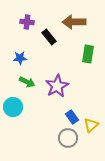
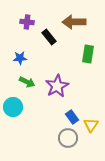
yellow triangle: rotated 14 degrees counterclockwise
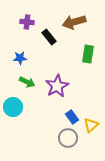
brown arrow: rotated 15 degrees counterclockwise
yellow triangle: rotated 14 degrees clockwise
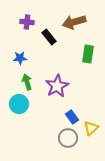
green arrow: rotated 133 degrees counterclockwise
cyan circle: moved 6 px right, 3 px up
yellow triangle: moved 3 px down
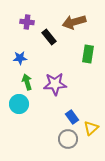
purple star: moved 2 px left, 2 px up; rotated 25 degrees clockwise
gray circle: moved 1 px down
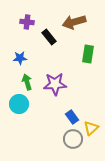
gray circle: moved 5 px right
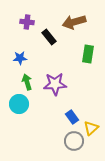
gray circle: moved 1 px right, 2 px down
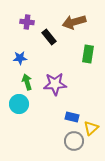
blue rectangle: rotated 40 degrees counterclockwise
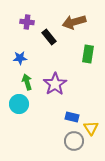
purple star: rotated 30 degrees counterclockwise
yellow triangle: rotated 21 degrees counterclockwise
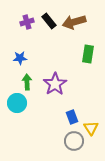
purple cross: rotated 24 degrees counterclockwise
black rectangle: moved 16 px up
green arrow: rotated 14 degrees clockwise
cyan circle: moved 2 px left, 1 px up
blue rectangle: rotated 56 degrees clockwise
